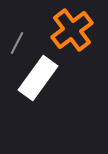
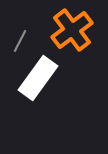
gray line: moved 3 px right, 2 px up
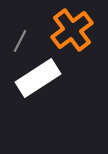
white rectangle: rotated 21 degrees clockwise
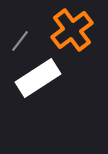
gray line: rotated 10 degrees clockwise
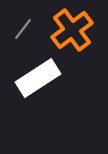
gray line: moved 3 px right, 12 px up
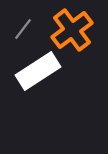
white rectangle: moved 7 px up
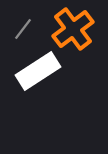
orange cross: moved 1 px right, 1 px up
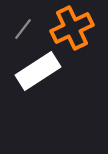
orange cross: moved 1 px left, 1 px up; rotated 12 degrees clockwise
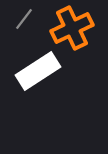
gray line: moved 1 px right, 10 px up
